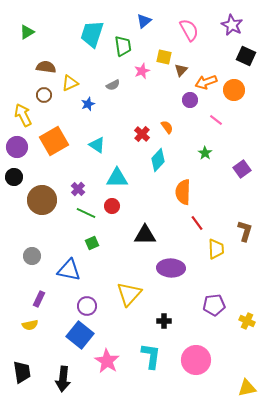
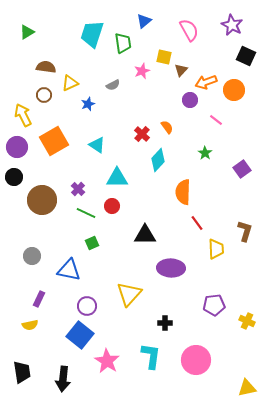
green trapezoid at (123, 46): moved 3 px up
black cross at (164, 321): moved 1 px right, 2 px down
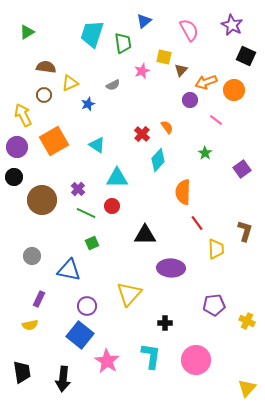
yellow triangle at (247, 388): rotated 36 degrees counterclockwise
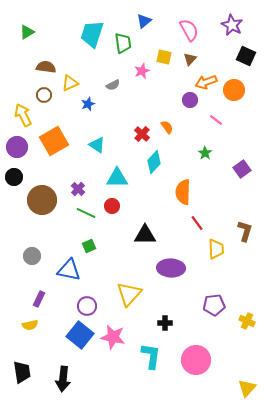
brown triangle at (181, 70): moved 9 px right, 11 px up
cyan diamond at (158, 160): moved 4 px left, 2 px down
green square at (92, 243): moved 3 px left, 3 px down
pink star at (107, 361): moved 6 px right, 24 px up; rotated 20 degrees counterclockwise
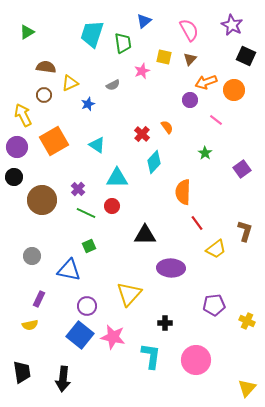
yellow trapezoid at (216, 249): rotated 55 degrees clockwise
